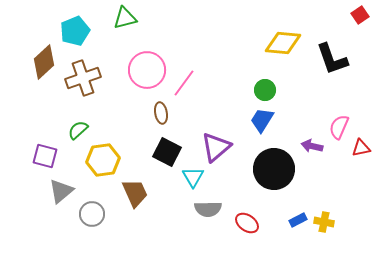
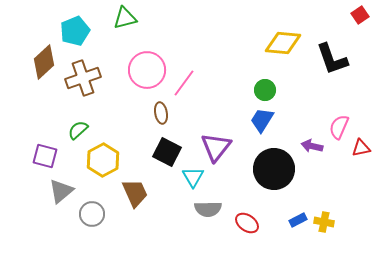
purple triangle: rotated 12 degrees counterclockwise
yellow hexagon: rotated 20 degrees counterclockwise
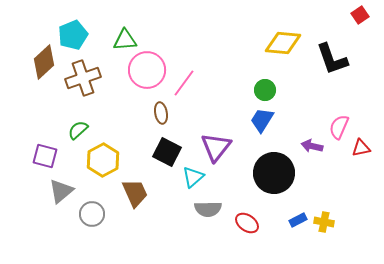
green triangle: moved 22 px down; rotated 10 degrees clockwise
cyan pentagon: moved 2 px left, 4 px down
black circle: moved 4 px down
cyan triangle: rotated 20 degrees clockwise
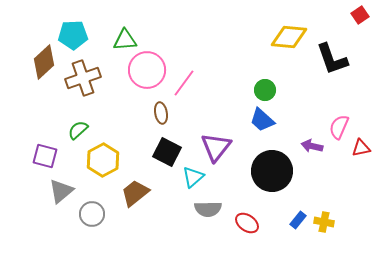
cyan pentagon: rotated 20 degrees clockwise
yellow diamond: moved 6 px right, 6 px up
blue trapezoid: rotated 80 degrees counterclockwise
black circle: moved 2 px left, 2 px up
brown trapezoid: rotated 104 degrees counterclockwise
blue rectangle: rotated 24 degrees counterclockwise
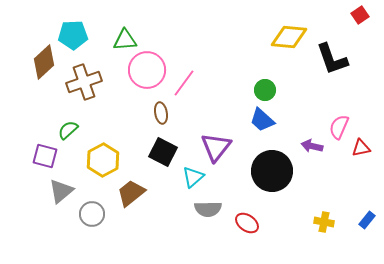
brown cross: moved 1 px right, 4 px down
green semicircle: moved 10 px left
black square: moved 4 px left
brown trapezoid: moved 4 px left
blue rectangle: moved 69 px right
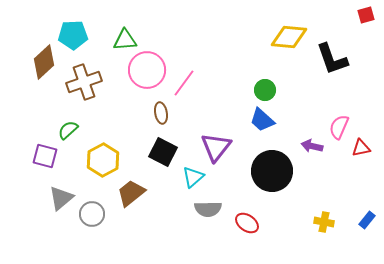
red square: moved 6 px right; rotated 18 degrees clockwise
gray triangle: moved 7 px down
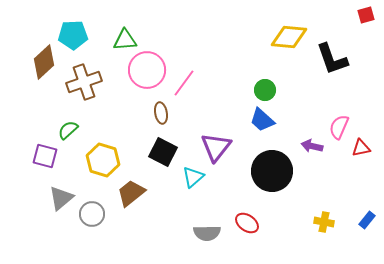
yellow hexagon: rotated 16 degrees counterclockwise
gray semicircle: moved 1 px left, 24 px down
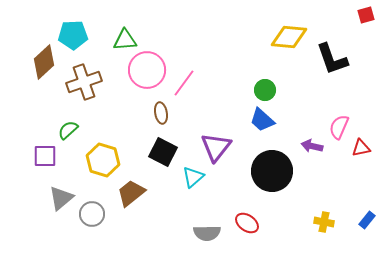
purple square: rotated 15 degrees counterclockwise
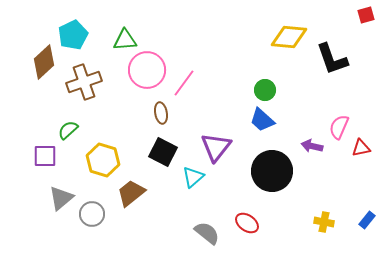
cyan pentagon: rotated 24 degrees counterclockwise
gray semicircle: rotated 140 degrees counterclockwise
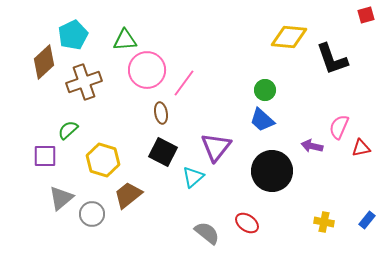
brown trapezoid: moved 3 px left, 2 px down
